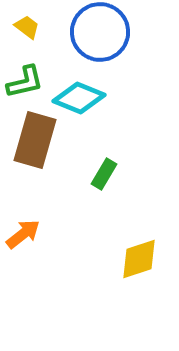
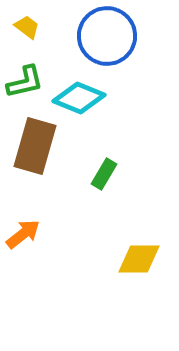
blue circle: moved 7 px right, 4 px down
brown rectangle: moved 6 px down
yellow diamond: rotated 18 degrees clockwise
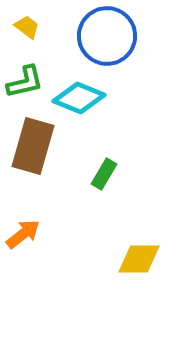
brown rectangle: moved 2 px left
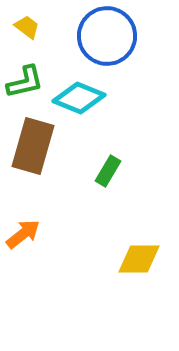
green rectangle: moved 4 px right, 3 px up
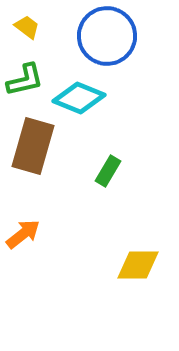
green L-shape: moved 2 px up
yellow diamond: moved 1 px left, 6 px down
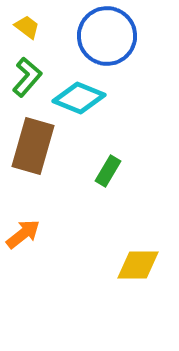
green L-shape: moved 2 px right, 3 px up; rotated 36 degrees counterclockwise
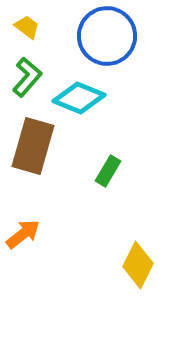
yellow diamond: rotated 63 degrees counterclockwise
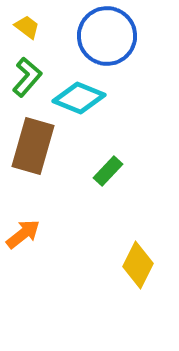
green rectangle: rotated 12 degrees clockwise
